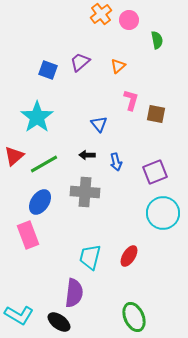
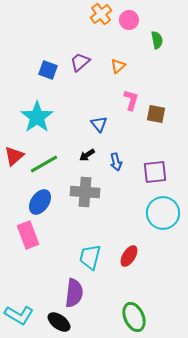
black arrow: rotated 35 degrees counterclockwise
purple square: rotated 15 degrees clockwise
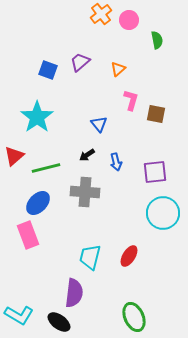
orange triangle: moved 3 px down
green line: moved 2 px right, 4 px down; rotated 16 degrees clockwise
blue ellipse: moved 2 px left, 1 px down; rotated 10 degrees clockwise
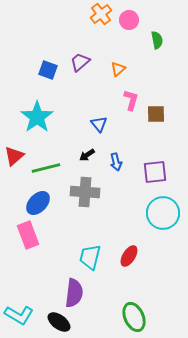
brown square: rotated 12 degrees counterclockwise
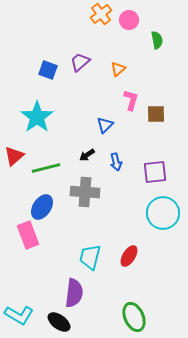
blue triangle: moved 6 px right, 1 px down; rotated 24 degrees clockwise
blue ellipse: moved 4 px right, 4 px down; rotated 10 degrees counterclockwise
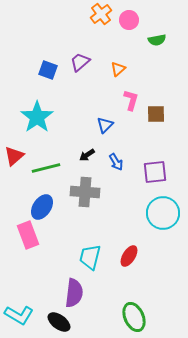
green semicircle: rotated 90 degrees clockwise
blue arrow: rotated 18 degrees counterclockwise
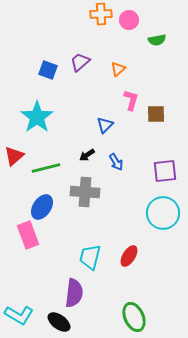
orange cross: rotated 35 degrees clockwise
purple square: moved 10 px right, 1 px up
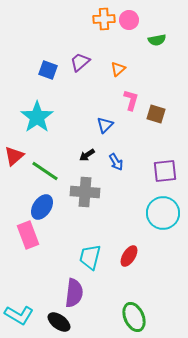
orange cross: moved 3 px right, 5 px down
brown square: rotated 18 degrees clockwise
green line: moved 1 px left, 3 px down; rotated 48 degrees clockwise
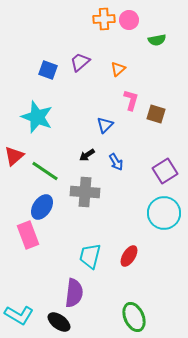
cyan star: rotated 16 degrees counterclockwise
purple square: rotated 25 degrees counterclockwise
cyan circle: moved 1 px right
cyan trapezoid: moved 1 px up
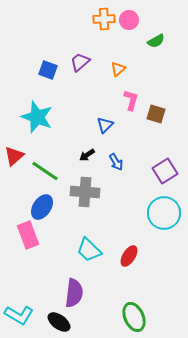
green semicircle: moved 1 px left, 1 px down; rotated 18 degrees counterclockwise
cyan trapezoid: moved 1 px left, 6 px up; rotated 60 degrees counterclockwise
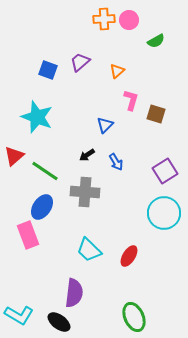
orange triangle: moved 1 px left, 2 px down
